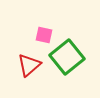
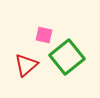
red triangle: moved 3 px left
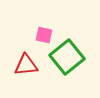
red triangle: rotated 35 degrees clockwise
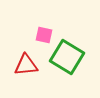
green square: rotated 20 degrees counterclockwise
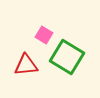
pink square: rotated 18 degrees clockwise
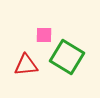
pink square: rotated 30 degrees counterclockwise
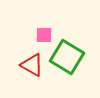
red triangle: moved 6 px right; rotated 35 degrees clockwise
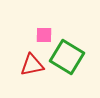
red triangle: rotated 40 degrees counterclockwise
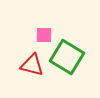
red triangle: rotated 25 degrees clockwise
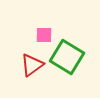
red triangle: rotated 50 degrees counterclockwise
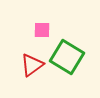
pink square: moved 2 px left, 5 px up
